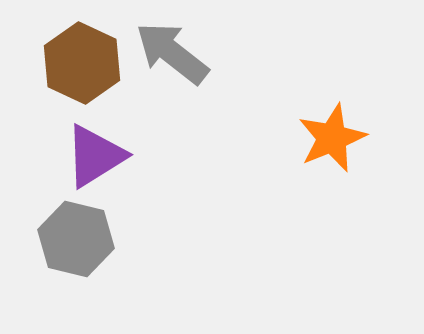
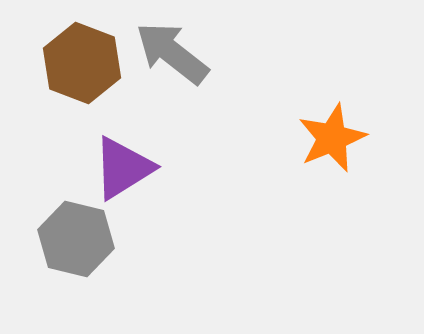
brown hexagon: rotated 4 degrees counterclockwise
purple triangle: moved 28 px right, 12 px down
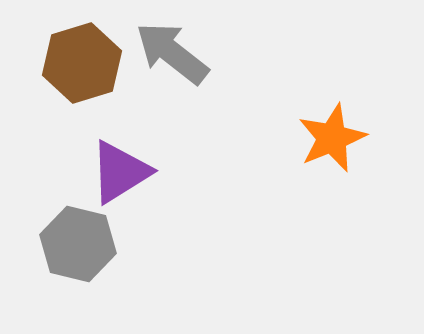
brown hexagon: rotated 22 degrees clockwise
purple triangle: moved 3 px left, 4 px down
gray hexagon: moved 2 px right, 5 px down
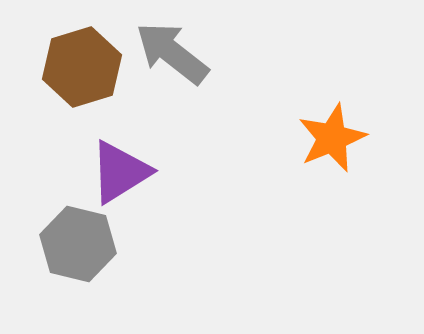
brown hexagon: moved 4 px down
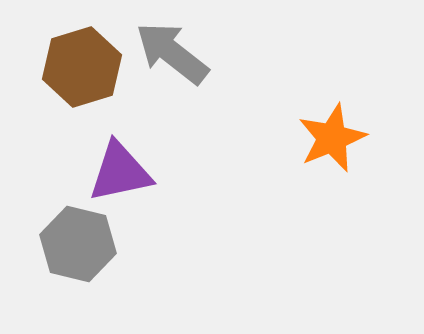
purple triangle: rotated 20 degrees clockwise
